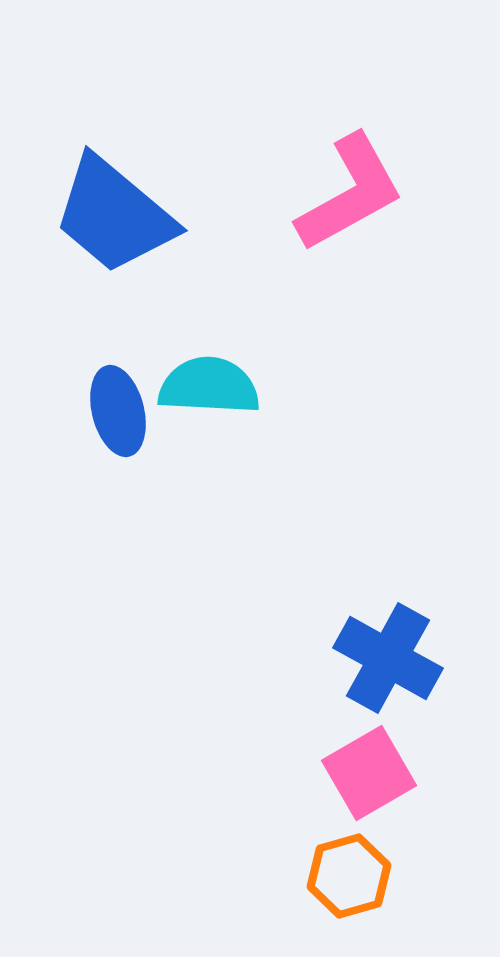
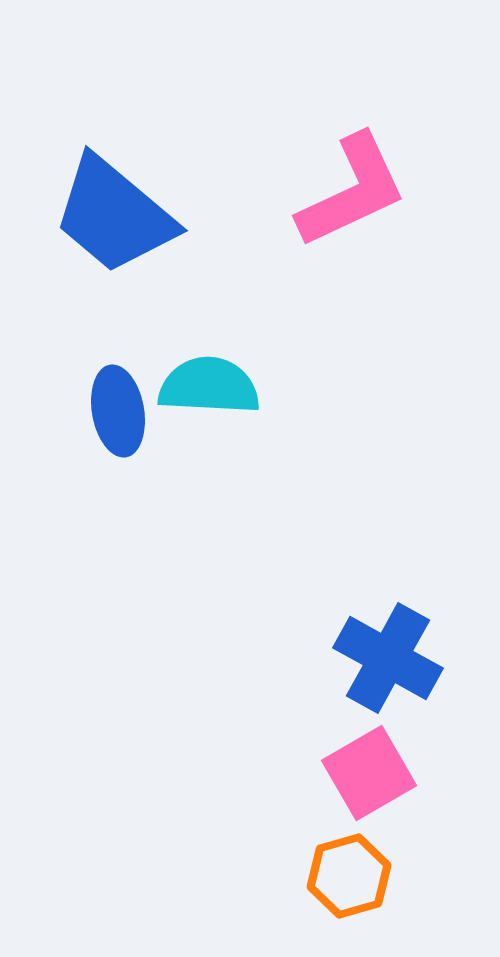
pink L-shape: moved 2 px right, 2 px up; rotated 4 degrees clockwise
blue ellipse: rotated 4 degrees clockwise
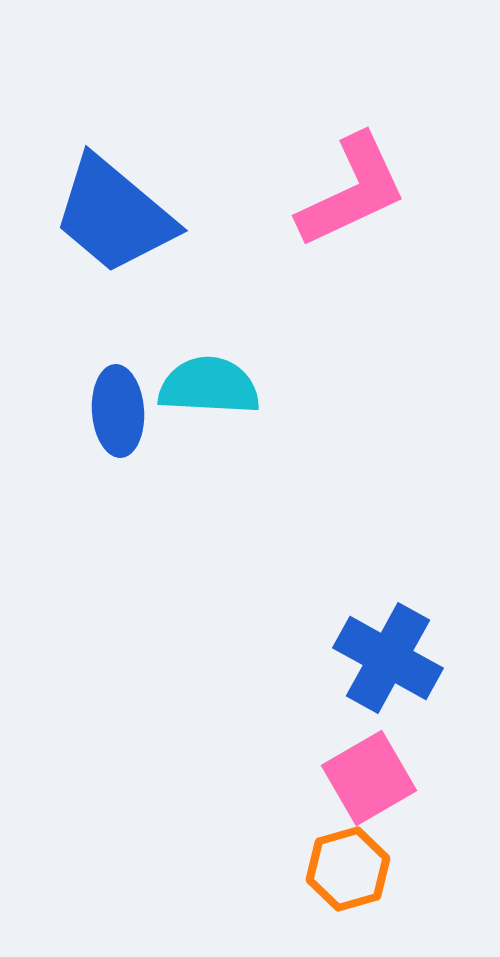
blue ellipse: rotated 6 degrees clockwise
pink square: moved 5 px down
orange hexagon: moved 1 px left, 7 px up
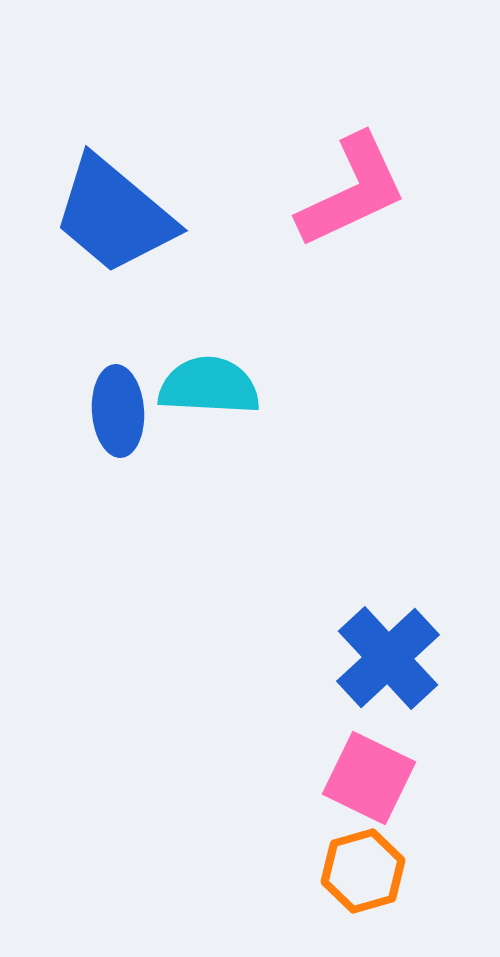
blue cross: rotated 18 degrees clockwise
pink square: rotated 34 degrees counterclockwise
orange hexagon: moved 15 px right, 2 px down
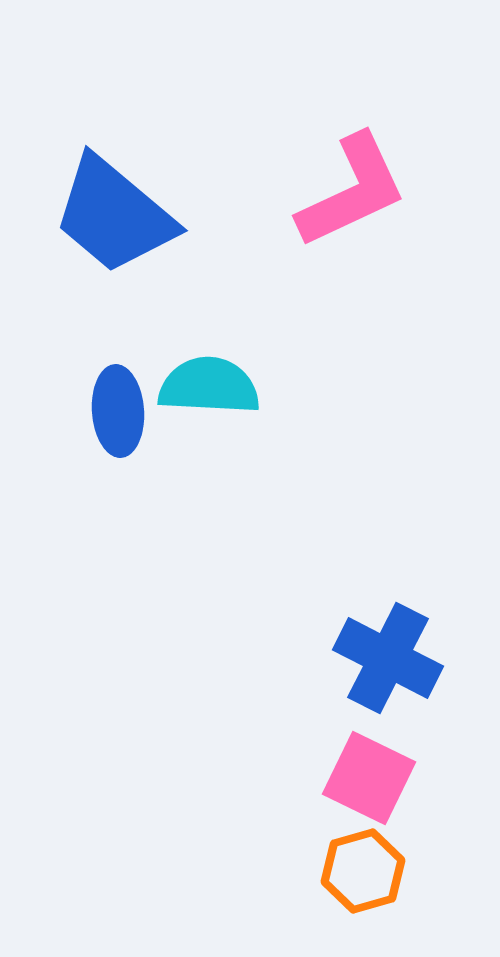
blue cross: rotated 20 degrees counterclockwise
